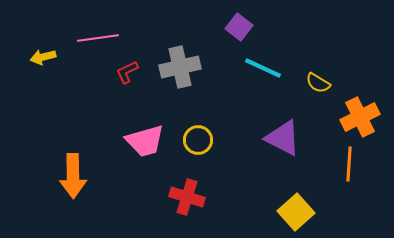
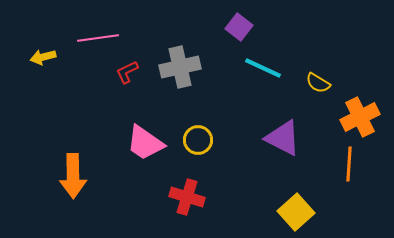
pink trapezoid: moved 2 px down; rotated 51 degrees clockwise
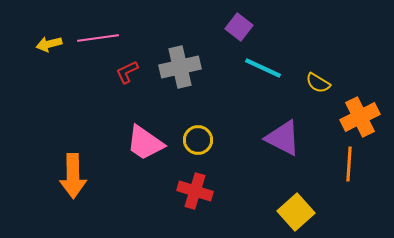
yellow arrow: moved 6 px right, 13 px up
red cross: moved 8 px right, 6 px up
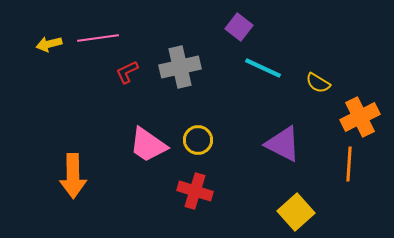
purple triangle: moved 6 px down
pink trapezoid: moved 3 px right, 2 px down
